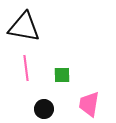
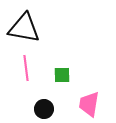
black triangle: moved 1 px down
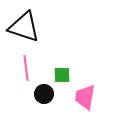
black triangle: moved 1 px up; rotated 8 degrees clockwise
pink trapezoid: moved 4 px left, 7 px up
black circle: moved 15 px up
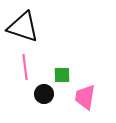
black triangle: moved 1 px left
pink line: moved 1 px left, 1 px up
